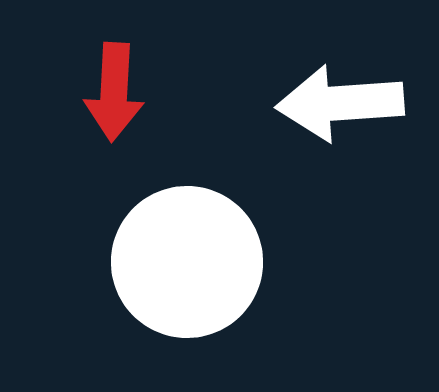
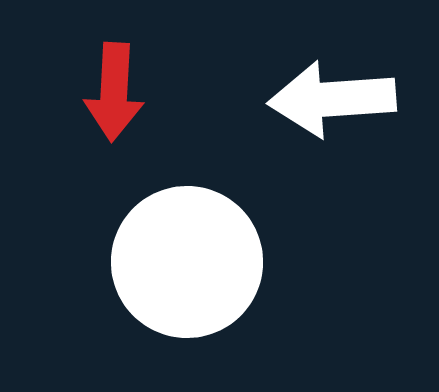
white arrow: moved 8 px left, 4 px up
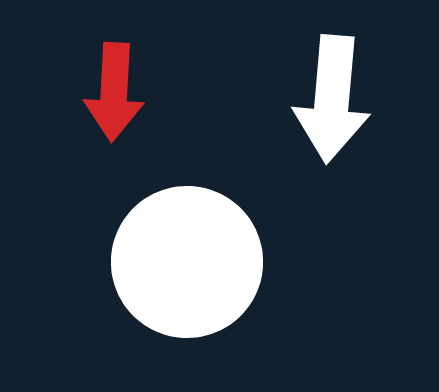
white arrow: rotated 81 degrees counterclockwise
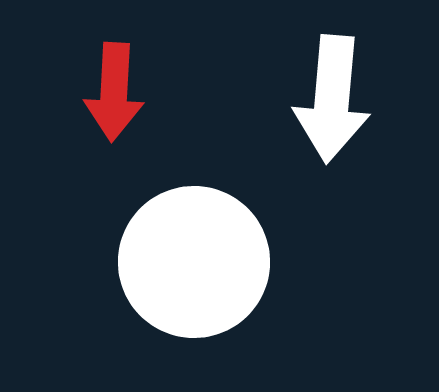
white circle: moved 7 px right
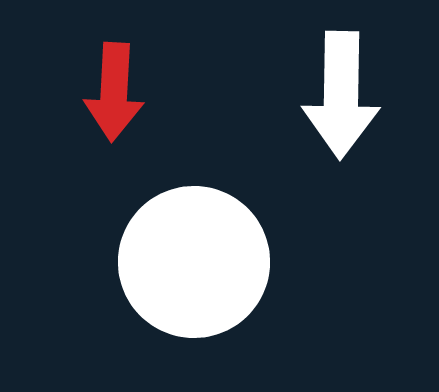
white arrow: moved 9 px right, 4 px up; rotated 4 degrees counterclockwise
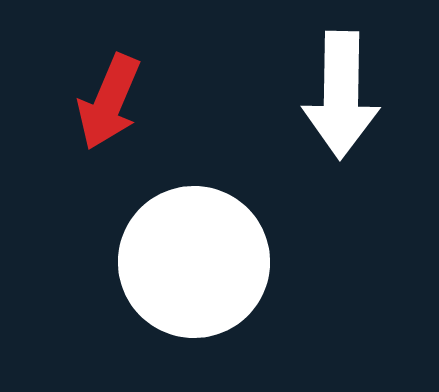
red arrow: moved 5 px left, 10 px down; rotated 20 degrees clockwise
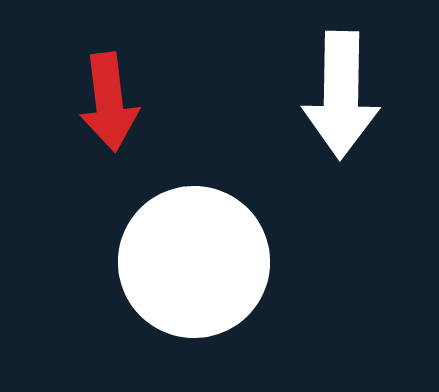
red arrow: rotated 30 degrees counterclockwise
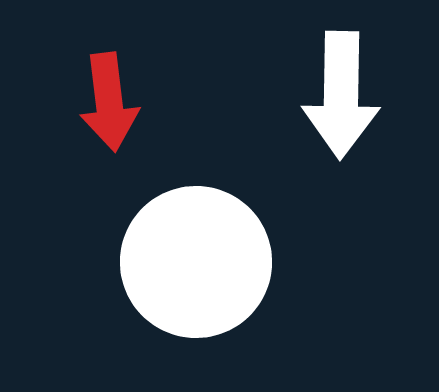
white circle: moved 2 px right
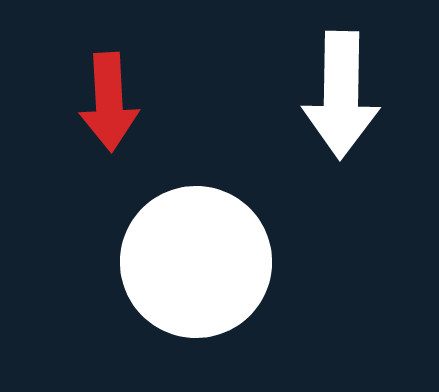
red arrow: rotated 4 degrees clockwise
